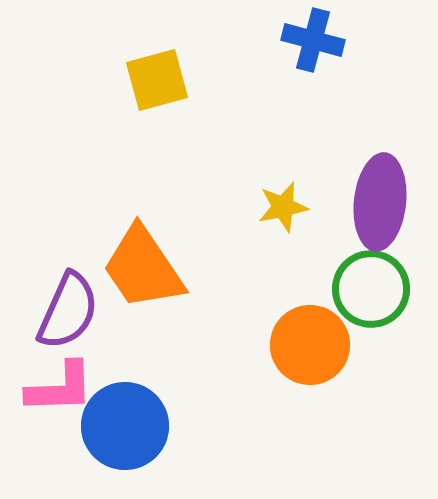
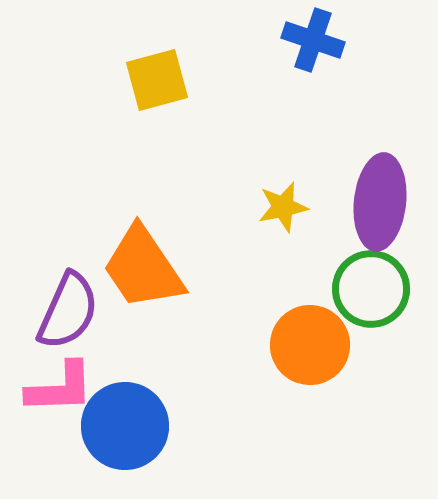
blue cross: rotated 4 degrees clockwise
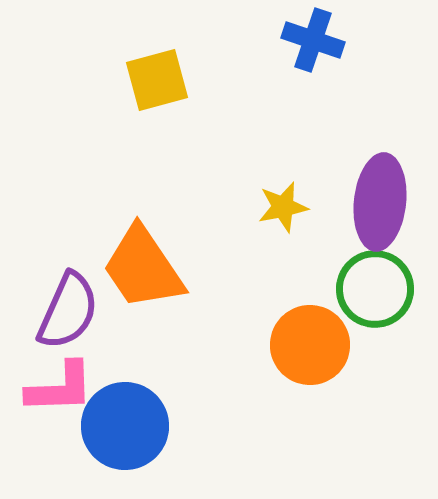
green circle: moved 4 px right
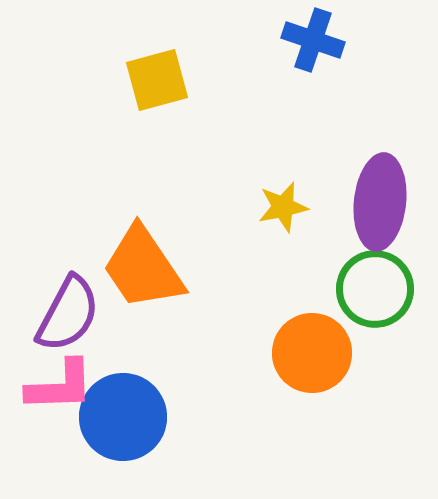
purple semicircle: moved 3 px down; rotated 4 degrees clockwise
orange circle: moved 2 px right, 8 px down
pink L-shape: moved 2 px up
blue circle: moved 2 px left, 9 px up
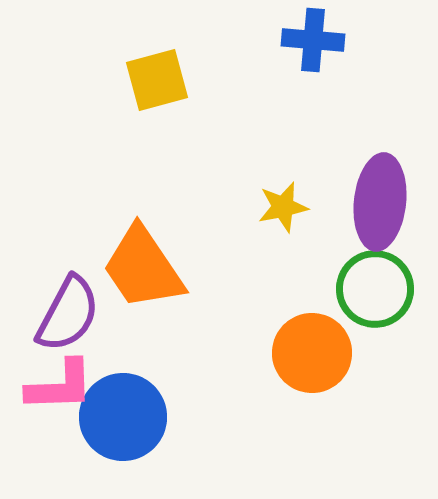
blue cross: rotated 14 degrees counterclockwise
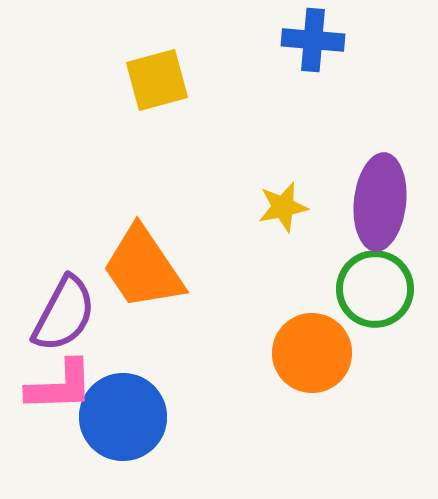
purple semicircle: moved 4 px left
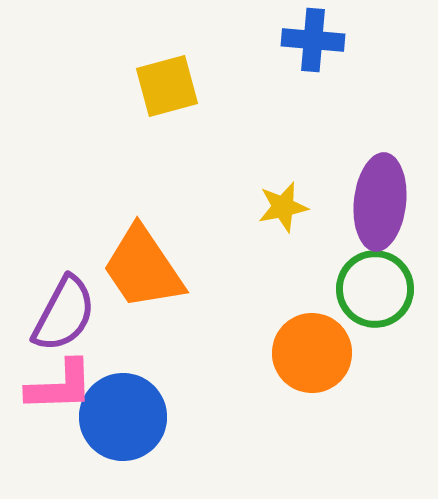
yellow square: moved 10 px right, 6 px down
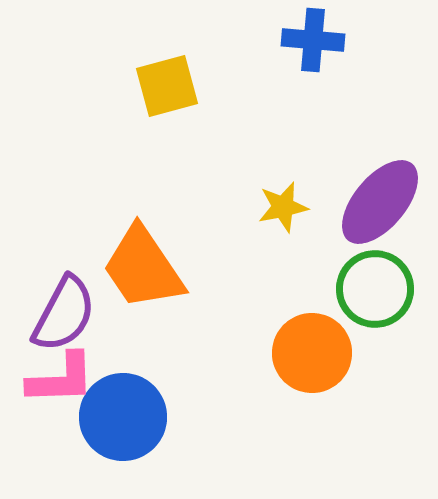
purple ellipse: rotated 34 degrees clockwise
pink L-shape: moved 1 px right, 7 px up
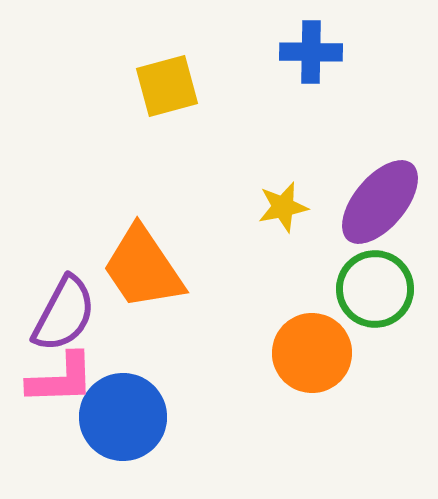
blue cross: moved 2 px left, 12 px down; rotated 4 degrees counterclockwise
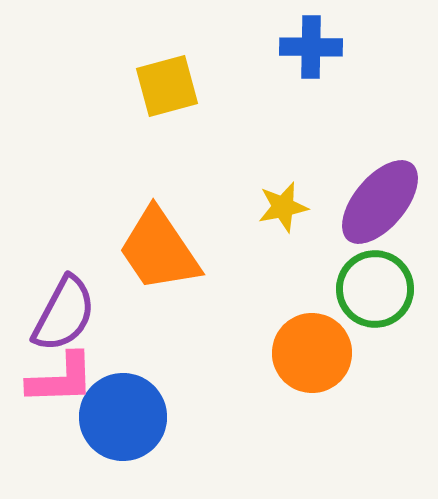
blue cross: moved 5 px up
orange trapezoid: moved 16 px right, 18 px up
